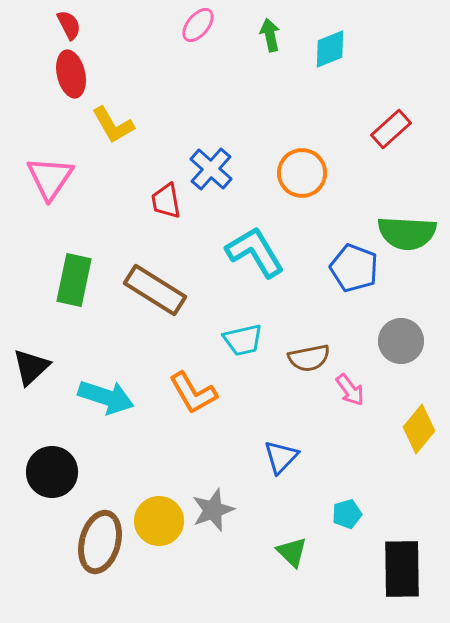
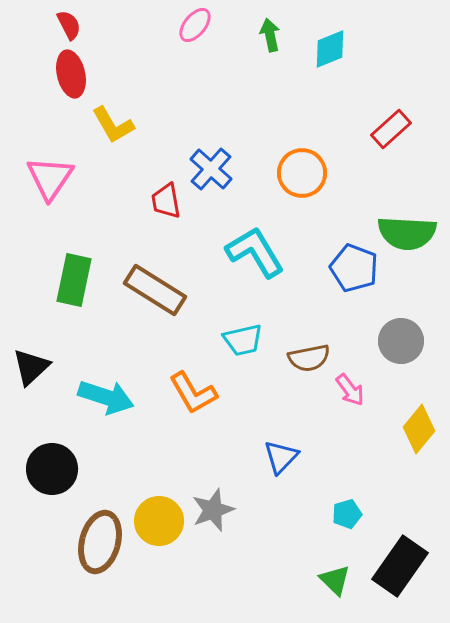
pink ellipse: moved 3 px left
black circle: moved 3 px up
green triangle: moved 43 px right, 28 px down
black rectangle: moved 2 px left, 3 px up; rotated 36 degrees clockwise
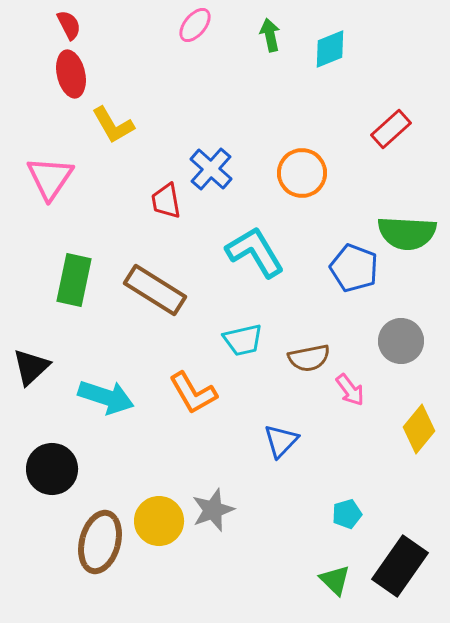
blue triangle: moved 16 px up
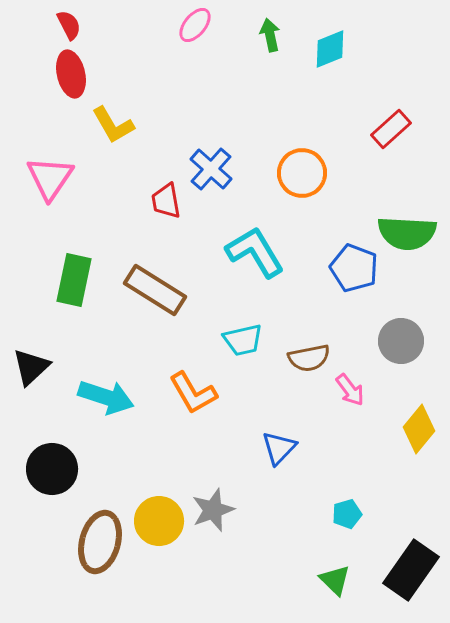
blue triangle: moved 2 px left, 7 px down
black rectangle: moved 11 px right, 4 px down
